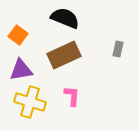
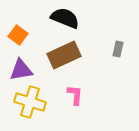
pink L-shape: moved 3 px right, 1 px up
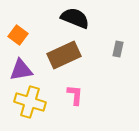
black semicircle: moved 10 px right
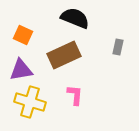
orange square: moved 5 px right; rotated 12 degrees counterclockwise
gray rectangle: moved 2 px up
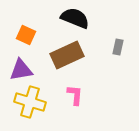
orange square: moved 3 px right
brown rectangle: moved 3 px right
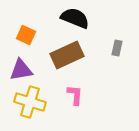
gray rectangle: moved 1 px left, 1 px down
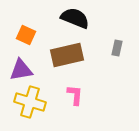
brown rectangle: rotated 12 degrees clockwise
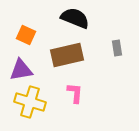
gray rectangle: rotated 21 degrees counterclockwise
pink L-shape: moved 2 px up
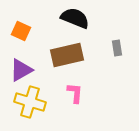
orange square: moved 5 px left, 4 px up
purple triangle: rotated 20 degrees counterclockwise
